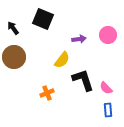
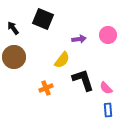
orange cross: moved 1 px left, 5 px up
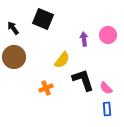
purple arrow: moved 5 px right; rotated 88 degrees counterclockwise
blue rectangle: moved 1 px left, 1 px up
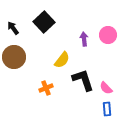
black square: moved 1 px right, 3 px down; rotated 25 degrees clockwise
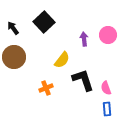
pink semicircle: rotated 24 degrees clockwise
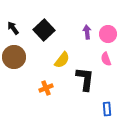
black square: moved 8 px down
pink circle: moved 1 px up
purple arrow: moved 3 px right, 7 px up
black L-shape: moved 2 px right, 1 px up; rotated 25 degrees clockwise
pink semicircle: moved 29 px up
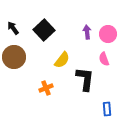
pink semicircle: moved 2 px left
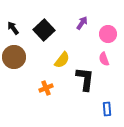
purple arrow: moved 5 px left, 9 px up; rotated 40 degrees clockwise
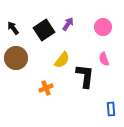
purple arrow: moved 14 px left, 1 px down
black square: rotated 10 degrees clockwise
pink circle: moved 5 px left, 7 px up
brown circle: moved 2 px right, 1 px down
black L-shape: moved 3 px up
blue rectangle: moved 4 px right
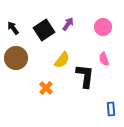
orange cross: rotated 24 degrees counterclockwise
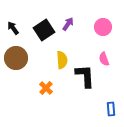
yellow semicircle: rotated 42 degrees counterclockwise
black L-shape: rotated 10 degrees counterclockwise
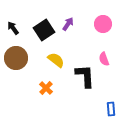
pink circle: moved 3 px up
yellow semicircle: moved 6 px left; rotated 48 degrees counterclockwise
